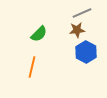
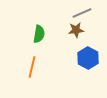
brown star: moved 1 px left
green semicircle: rotated 36 degrees counterclockwise
blue hexagon: moved 2 px right, 6 px down
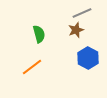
brown star: rotated 14 degrees counterclockwise
green semicircle: rotated 24 degrees counterclockwise
orange line: rotated 40 degrees clockwise
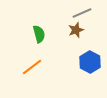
blue hexagon: moved 2 px right, 4 px down
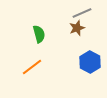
brown star: moved 1 px right, 2 px up
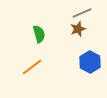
brown star: moved 1 px right, 1 px down
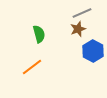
blue hexagon: moved 3 px right, 11 px up
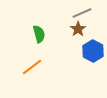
brown star: rotated 14 degrees counterclockwise
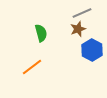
brown star: rotated 14 degrees clockwise
green semicircle: moved 2 px right, 1 px up
blue hexagon: moved 1 px left, 1 px up
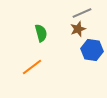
blue hexagon: rotated 20 degrees counterclockwise
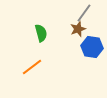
gray line: moved 2 px right; rotated 30 degrees counterclockwise
blue hexagon: moved 3 px up
